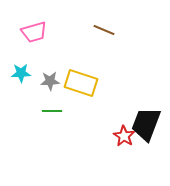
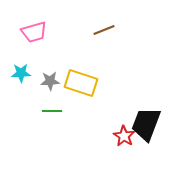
brown line: rotated 45 degrees counterclockwise
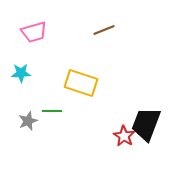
gray star: moved 22 px left, 40 px down; rotated 18 degrees counterclockwise
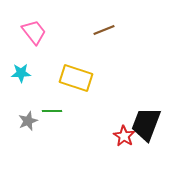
pink trapezoid: rotated 112 degrees counterclockwise
yellow rectangle: moved 5 px left, 5 px up
